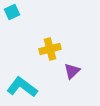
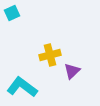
cyan square: moved 1 px down
yellow cross: moved 6 px down
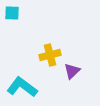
cyan square: rotated 28 degrees clockwise
